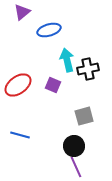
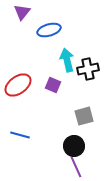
purple triangle: rotated 12 degrees counterclockwise
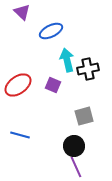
purple triangle: rotated 24 degrees counterclockwise
blue ellipse: moved 2 px right, 1 px down; rotated 10 degrees counterclockwise
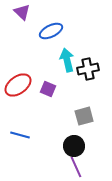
purple square: moved 5 px left, 4 px down
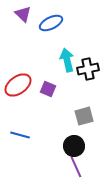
purple triangle: moved 1 px right, 2 px down
blue ellipse: moved 8 px up
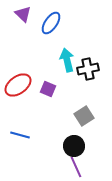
blue ellipse: rotated 30 degrees counterclockwise
gray square: rotated 18 degrees counterclockwise
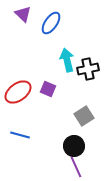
red ellipse: moved 7 px down
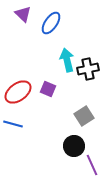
blue line: moved 7 px left, 11 px up
purple line: moved 16 px right, 2 px up
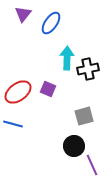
purple triangle: rotated 24 degrees clockwise
cyan arrow: moved 2 px up; rotated 15 degrees clockwise
gray square: rotated 18 degrees clockwise
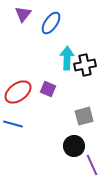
black cross: moved 3 px left, 4 px up
